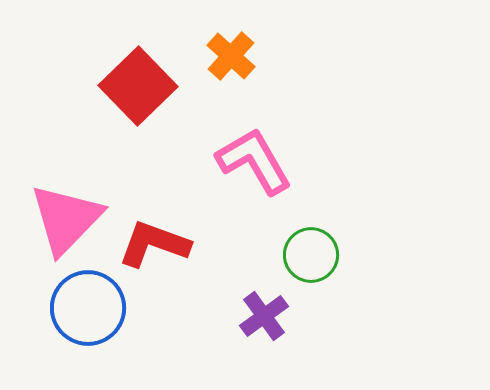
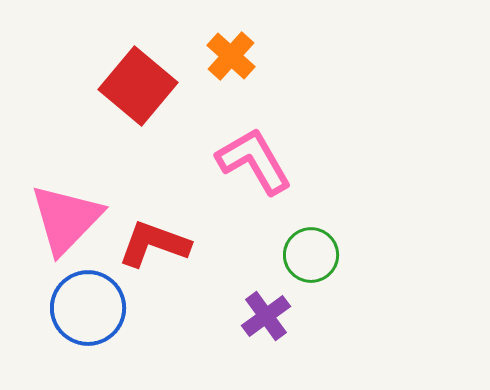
red square: rotated 6 degrees counterclockwise
purple cross: moved 2 px right
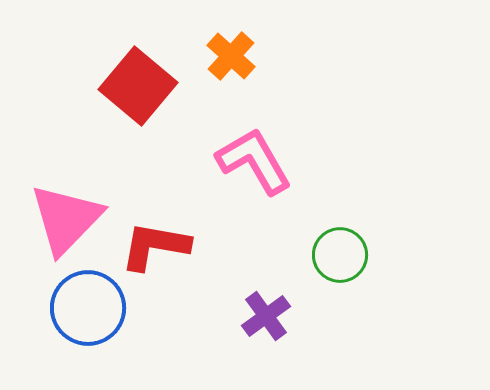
red L-shape: moved 1 px right, 2 px down; rotated 10 degrees counterclockwise
green circle: moved 29 px right
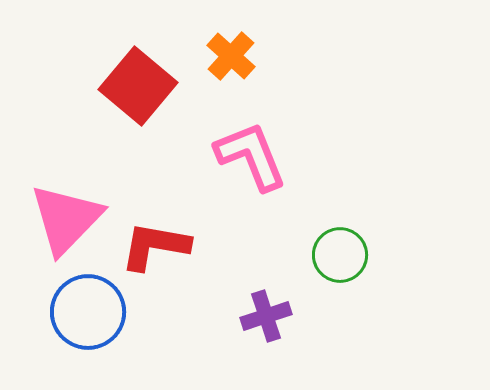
pink L-shape: moved 3 px left, 5 px up; rotated 8 degrees clockwise
blue circle: moved 4 px down
purple cross: rotated 18 degrees clockwise
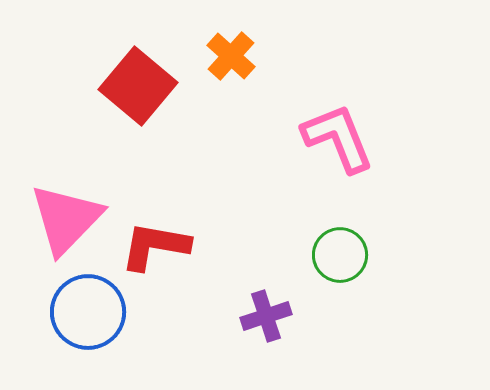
pink L-shape: moved 87 px right, 18 px up
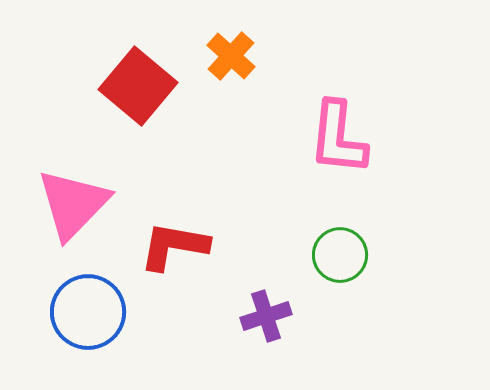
pink L-shape: rotated 152 degrees counterclockwise
pink triangle: moved 7 px right, 15 px up
red L-shape: moved 19 px right
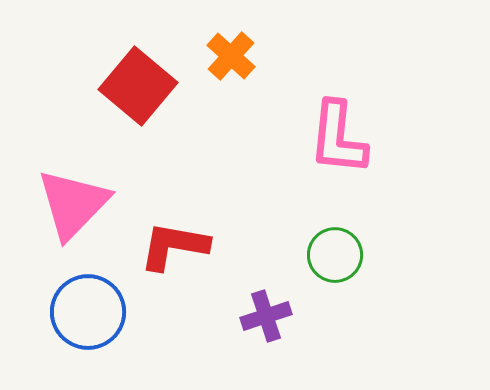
green circle: moved 5 px left
